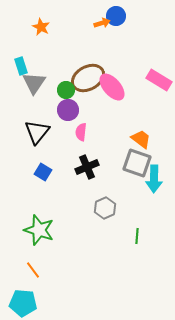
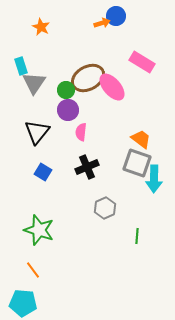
pink rectangle: moved 17 px left, 18 px up
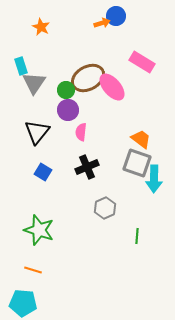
orange line: rotated 36 degrees counterclockwise
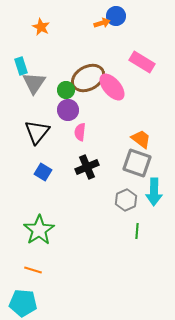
pink semicircle: moved 1 px left
cyan arrow: moved 13 px down
gray hexagon: moved 21 px right, 8 px up
green star: rotated 20 degrees clockwise
green line: moved 5 px up
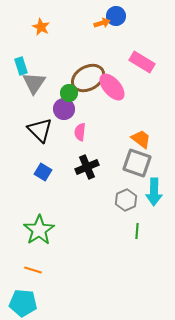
green circle: moved 3 px right, 3 px down
purple circle: moved 4 px left, 1 px up
black triangle: moved 3 px right, 2 px up; rotated 24 degrees counterclockwise
